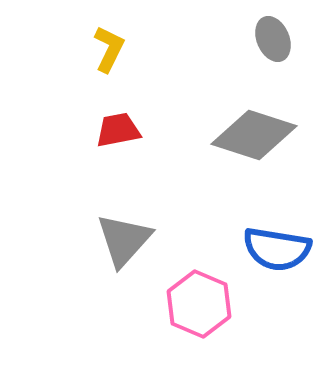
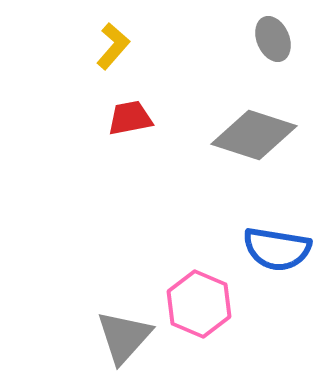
yellow L-shape: moved 4 px right, 3 px up; rotated 15 degrees clockwise
red trapezoid: moved 12 px right, 12 px up
gray triangle: moved 97 px down
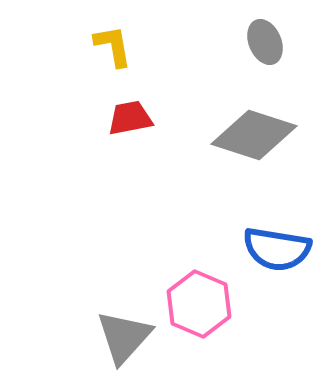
gray ellipse: moved 8 px left, 3 px down
yellow L-shape: rotated 51 degrees counterclockwise
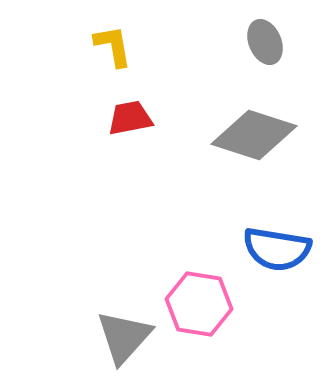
pink hexagon: rotated 14 degrees counterclockwise
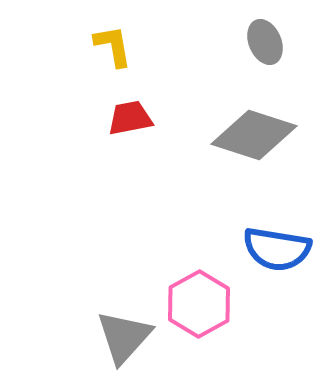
pink hexagon: rotated 22 degrees clockwise
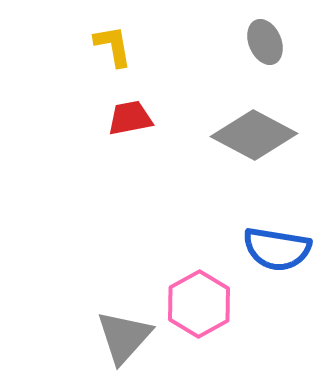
gray diamond: rotated 10 degrees clockwise
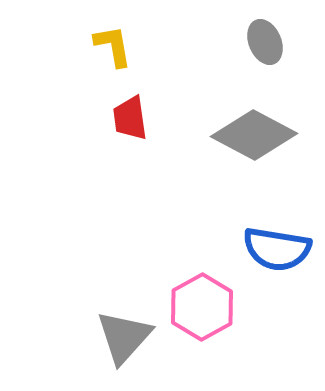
red trapezoid: rotated 87 degrees counterclockwise
pink hexagon: moved 3 px right, 3 px down
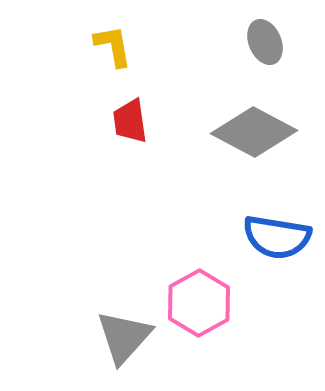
red trapezoid: moved 3 px down
gray diamond: moved 3 px up
blue semicircle: moved 12 px up
pink hexagon: moved 3 px left, 4 px up
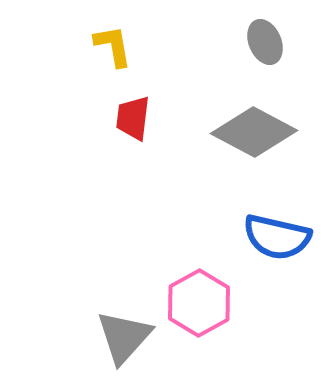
red trapezoid: moved 3 px right, 3 px up; rotated 15 degrees clockwise
blue semicircle: rotated 4 degrees clockwise
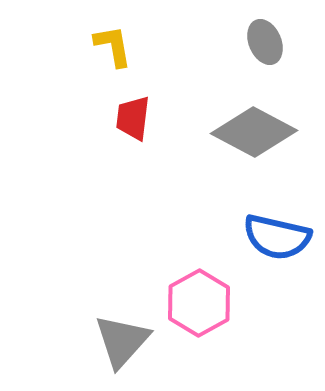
gray triangle: moved 2 px left, 4 px down
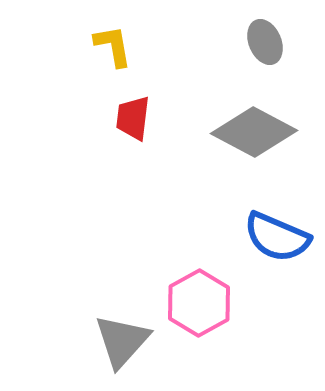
blue semicircle: rotated 10 degrees clockwise
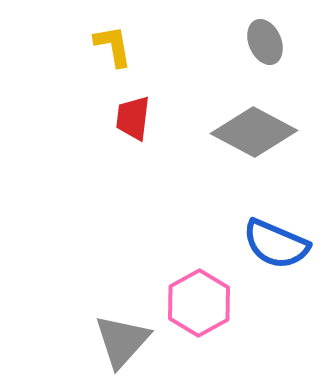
blue semicircle: moved 1 px left, 7 px down
